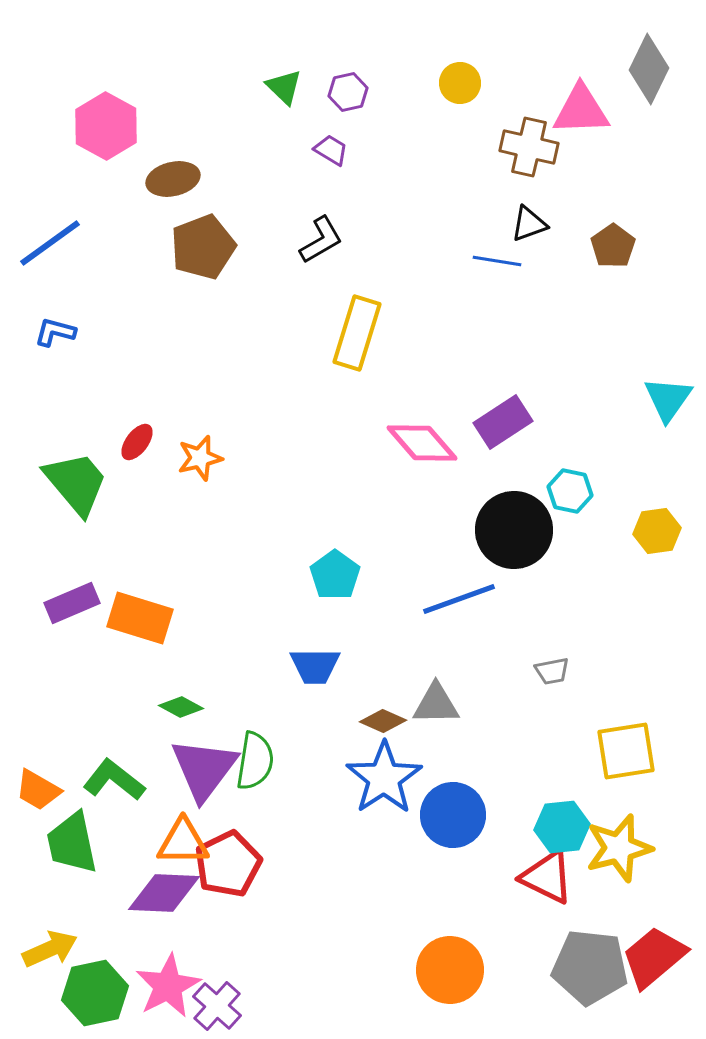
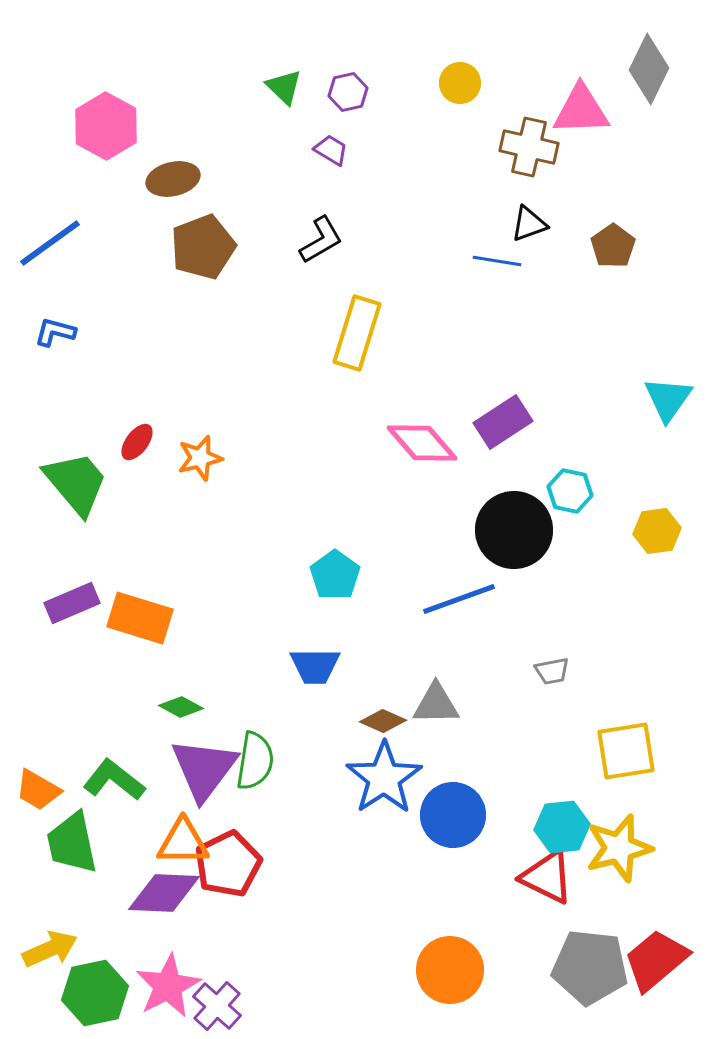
red trapezoid at (654, 957): moved 2 px right, 3 px down
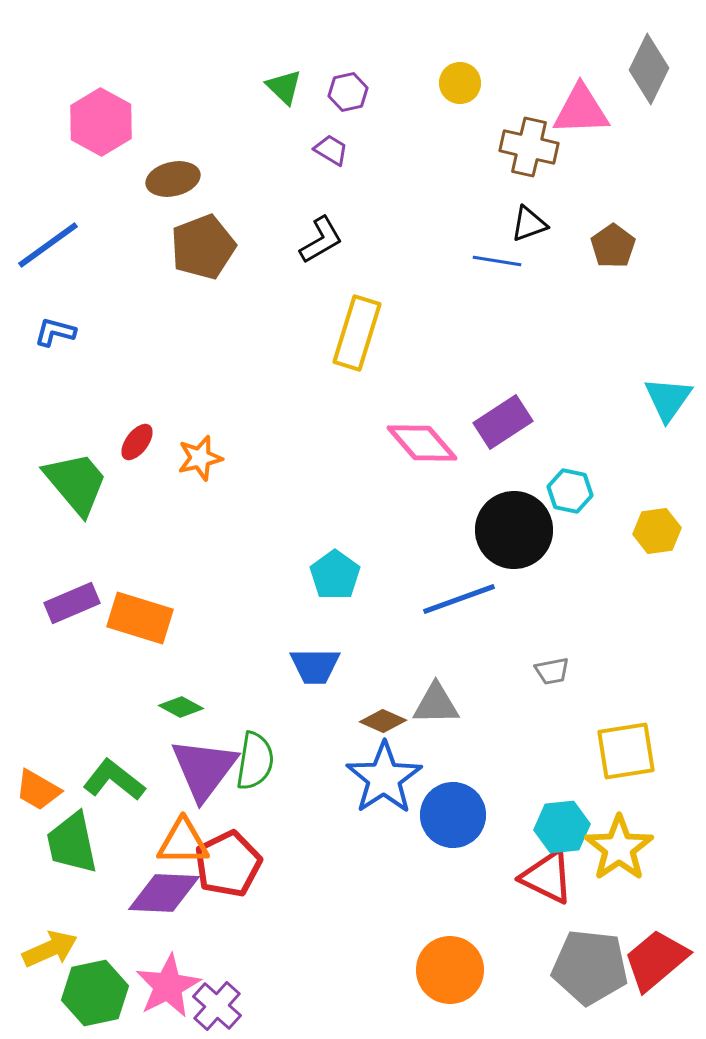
pink hexagon at (106, 126): moved 5 px left, 4 px up
blue line at (50, 243): moved 2 px left, 2 px down
yellow star at (619, 848): rotated 20 degrees counterclockwise
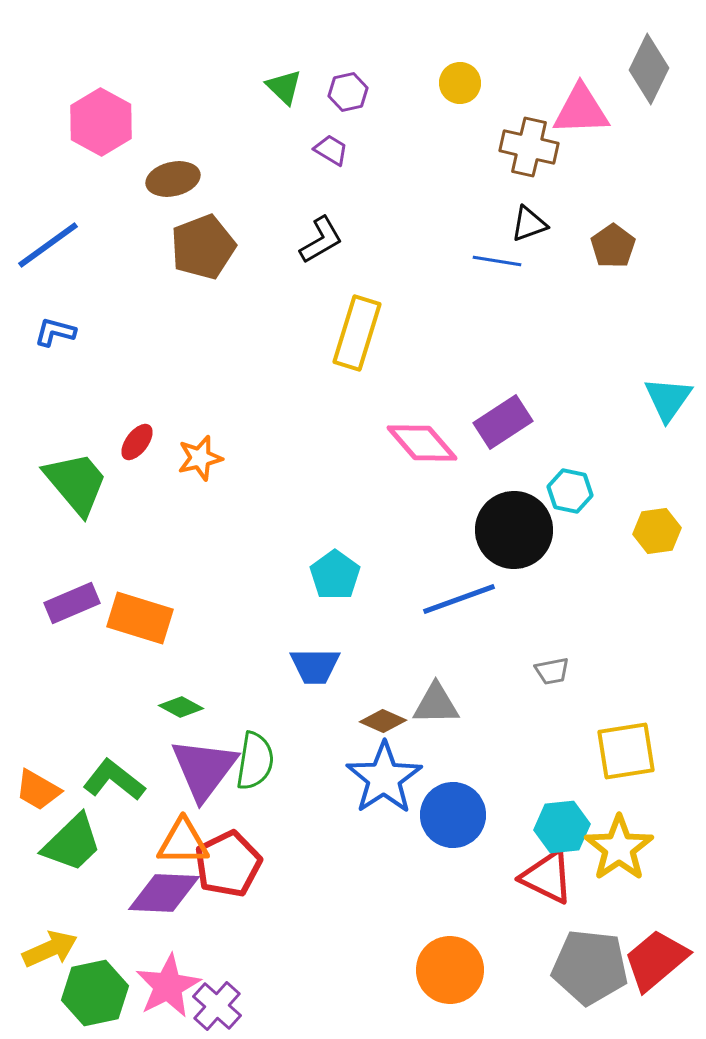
green trapezoid at (72, 843): rotated 122 degrees counterclockwise
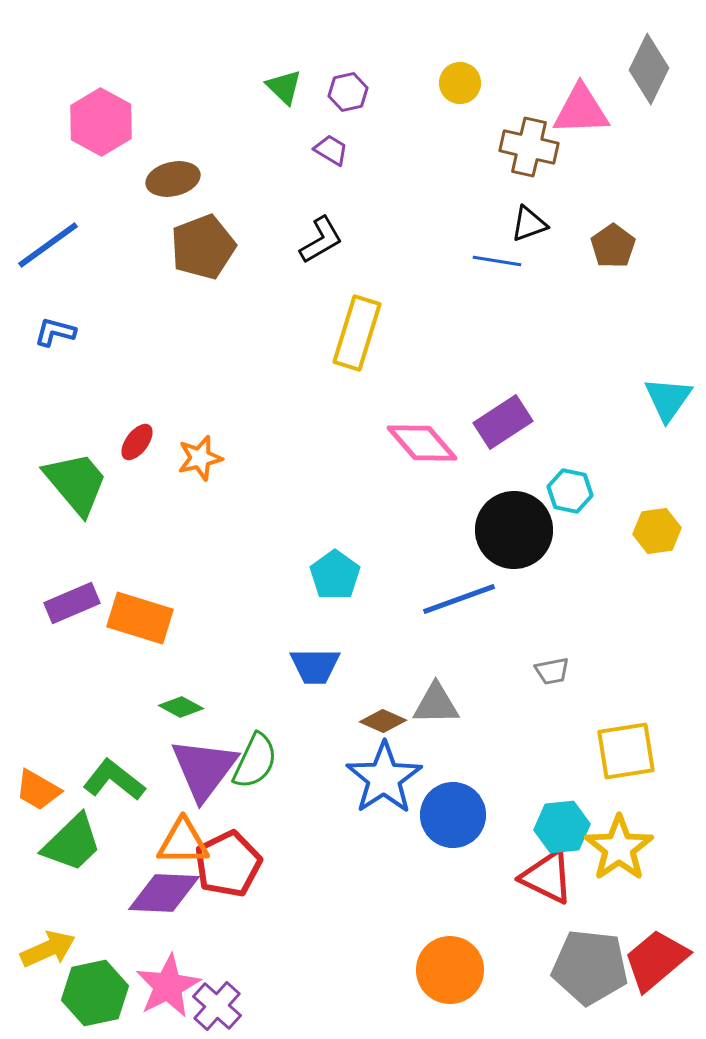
green semicircle at (255, 761): rotated 16 degrees clockwise
yellow arrow at (50, 949): moved 2 px left
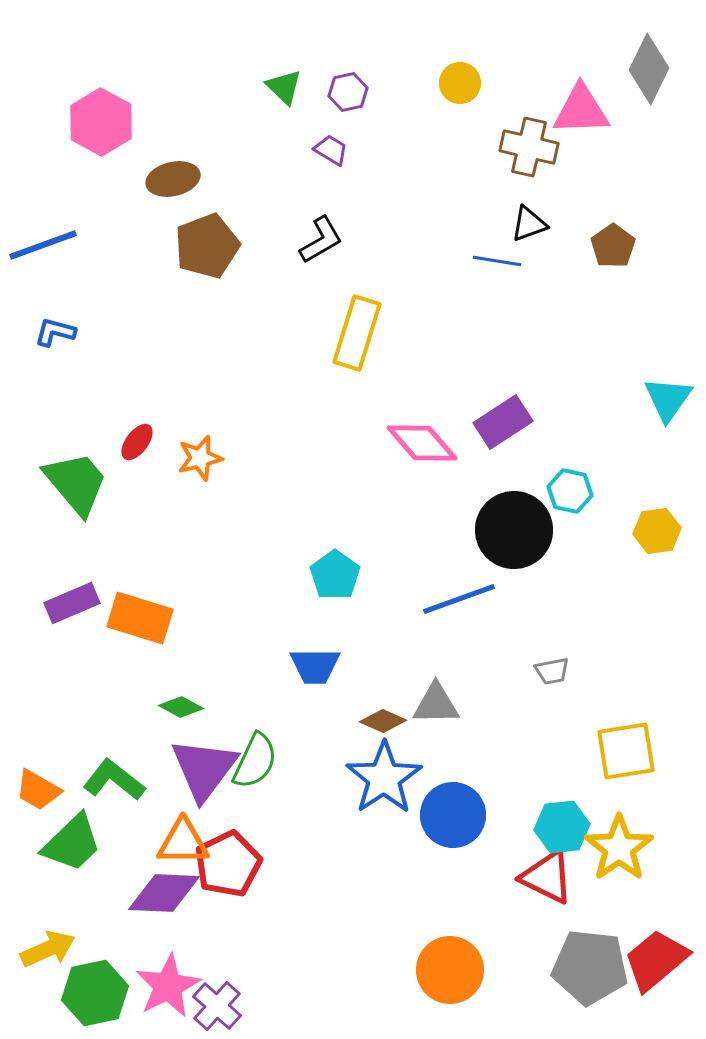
blue line at (48, 245): moved 5 px left; rotated 16 degrees clockwise
brown pentagon at (203, 247): moved 4 px right, 1 px up
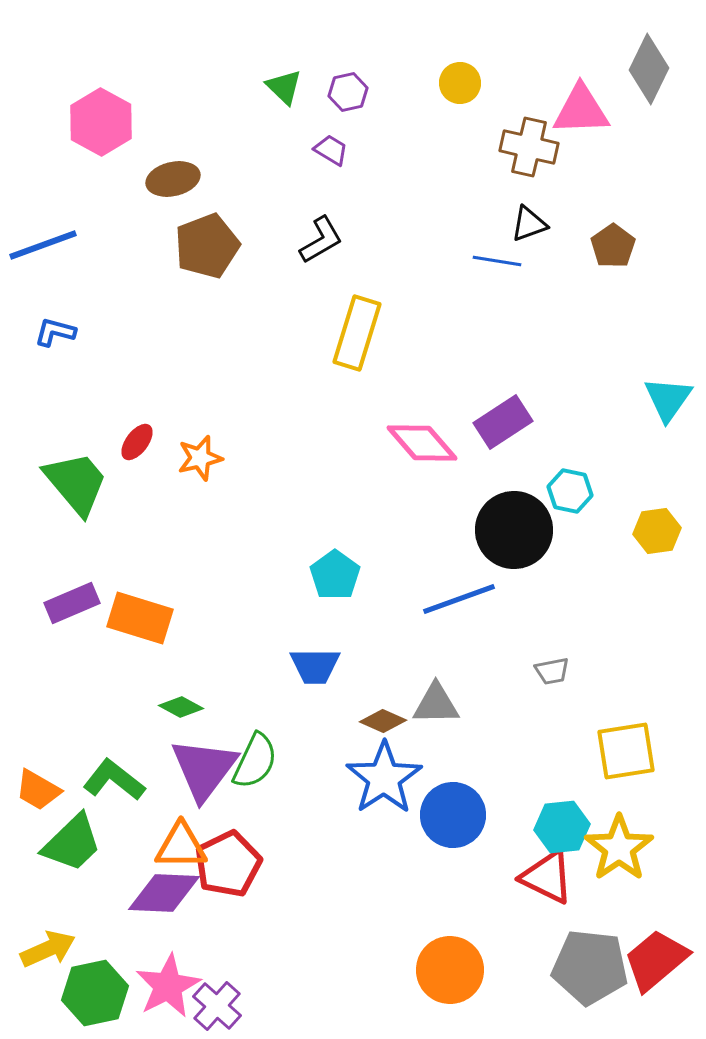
orange triangle at (183, 842): moved 2 px left, 4 px down
